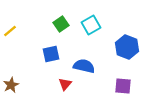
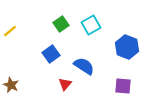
blue square: rotated 24 degrees counterclockwise
blue semicircle: rotated 20 degrees clockwise
brown star: rotated 21 degrees counterclockwise
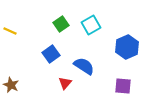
yellow line: rotated 64 degrees clockwise
blue hexagon: rotated 15 degrees clockwise
red triangle: moved 1 px up
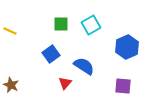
green square: rotated 35 degrees clockwise
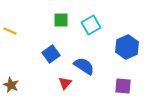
green square: moved 4 px up
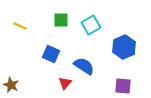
yellow line: moved 10 px right, 5 px up
blue hexagon: moved 3 px left
blue square: rotated 30 degrees counterclockwise
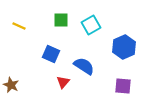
yellow line: moved 1 px left
red triangle: moved 2 px left, 1 px up
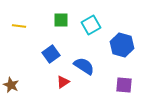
yellow line: rotated 16 degrees counterclockwise
blue hexagon: moved 2 px left, 2 px up; rotated 20 degrees counterclockwise
blue square: rotated 30 degrees clockwise
red triangle: rotated 16 degrees clockwise
purple square: moved 1 px right, 1 px up
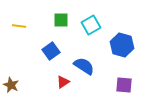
blue square: moved 3 px up
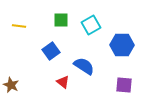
blue hexagon: rotated 15 degrees counterclockwise
red triangle: rotated 48 degrees counterclockwise
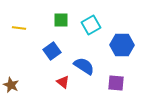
yellow line: moved 2 px down
blue square: moved 1 px right
purple square: moved 8 px left, 2 px up
